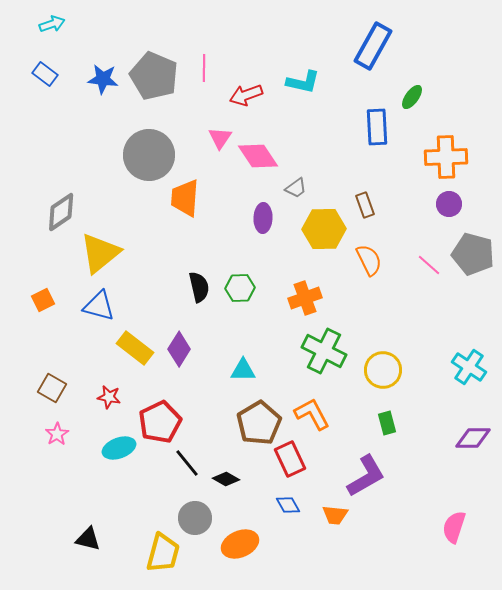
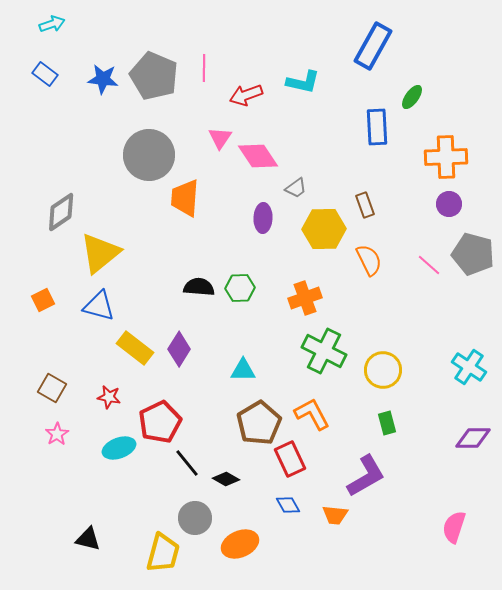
black semicircle at (199, 287): rotated 72 degrees counterclockwise
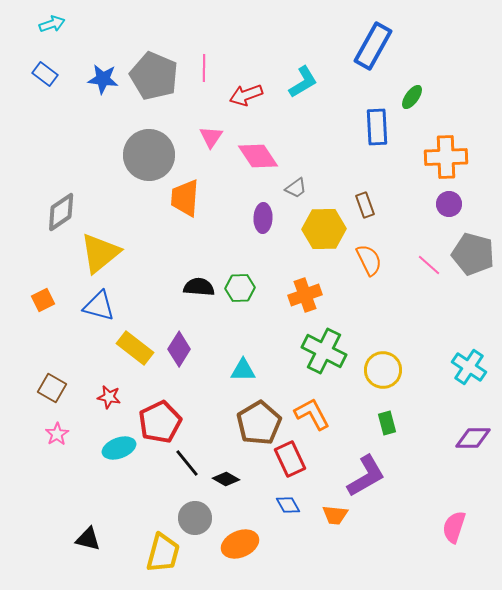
cyan L-shape at (303, 82): rotated 44 degrees counterclockwise
pink triangle at (220, 138): moved 9 px left, 1 px up
orange cross at (305, 298): moved 3 px up
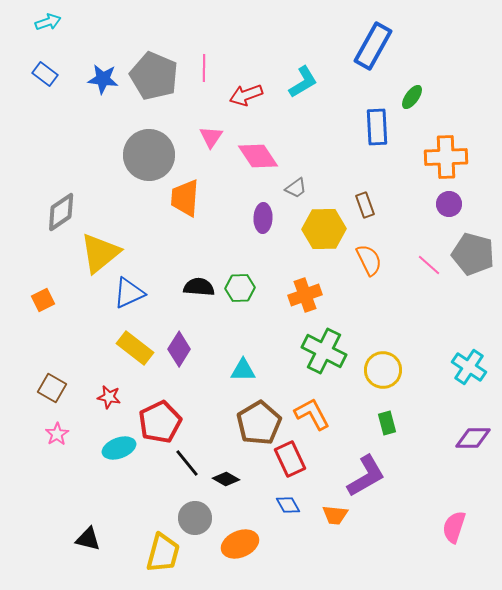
cyan arrow at (52, 24): moved 4 px left, 2 px up
blue triangle at (99, 306): moved 30 px right, 13 px up; rotated 40 degrees counterclockwise
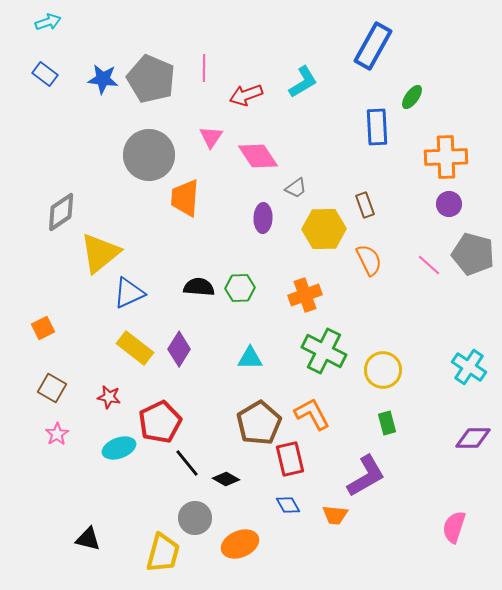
gray pentagon at (154, 76): moved 3 px left, 3 px down
orange square at (43, 300): moved 28 px down
cyan triangle at (243, 370): moved 7 px right, 12 px up
red rectangle at (290, 459): rotated 12 degrees clockwise
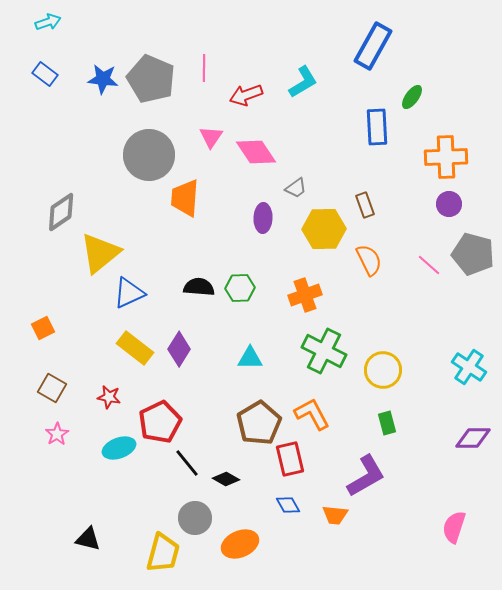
pink diamond at (258, 156): moved 2 px left, 4 px up
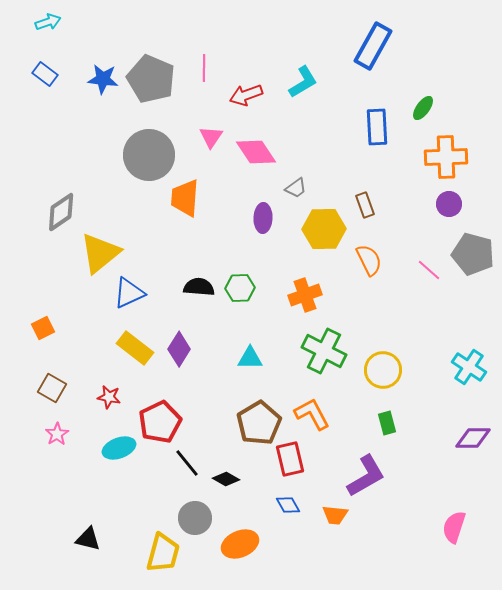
green ellipse at (412, 97): moved 11 px right, 11 px down
pink line at (429, 265): moved 5 px down
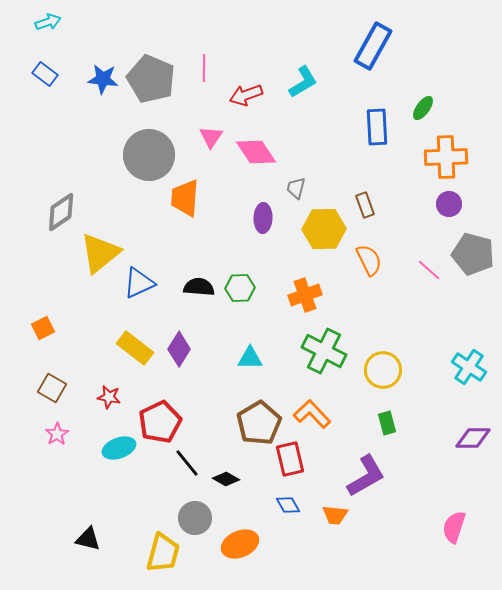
gray trapezoid at (296, 188): rotated 140 degrees clockwise
blue triangle at (129, 293): moved 10 px right, 10 px up
orange L-shape at (312, 414): rotated 15 degrees counterclockwise
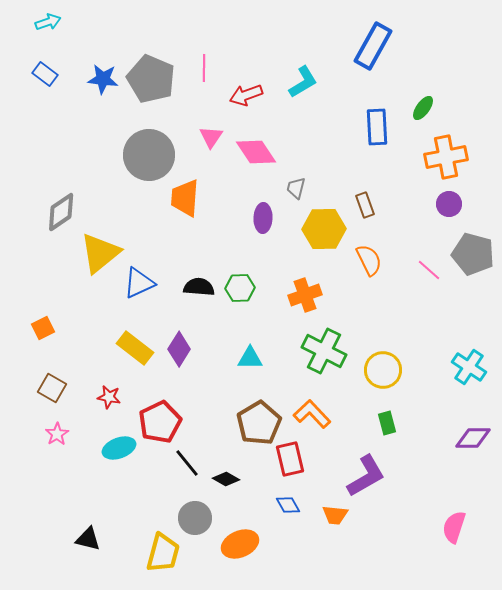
orange cross at (446, 157): rotated 9 degrees counterclockwise
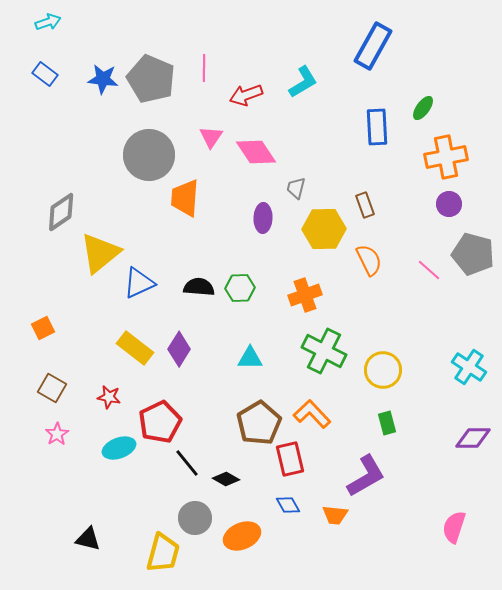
orange ellipse at (240, 544): moved 2 px right, 8 px up
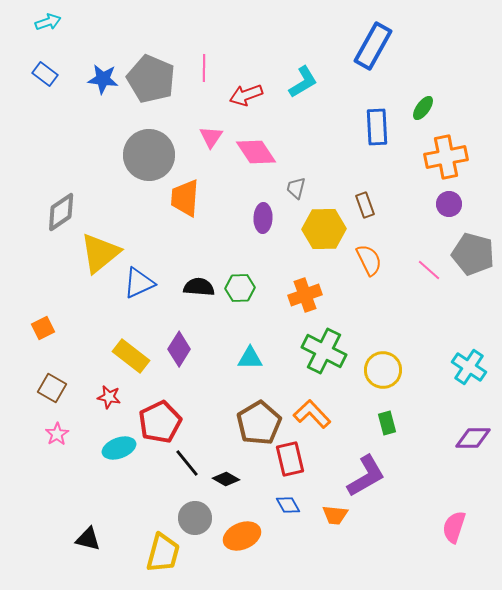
yellow rectangle at (135, 348): moved 4 px left, 8 px down
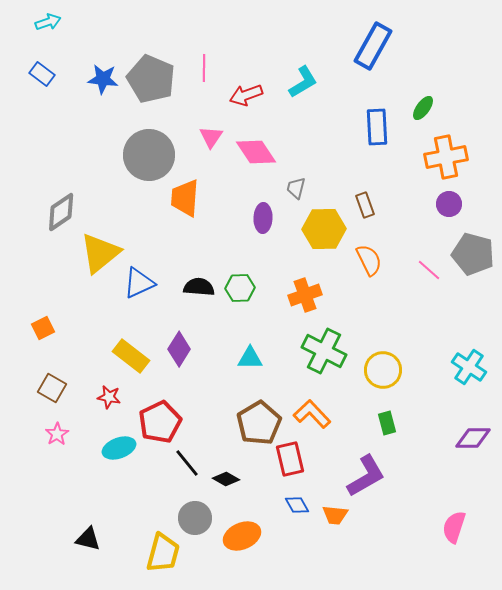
blue rectangle at (45, 74): moved 3 px left
blue diamond at (288, 505): moved 9 px right
